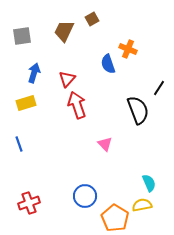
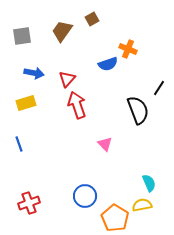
brown trapezoid: moved 2 px left; rotated 10 degrees clockwise
blue semicircle: rotated 90 degrees counterclockwise
blue arrow: rotated 84 degrees clockwise
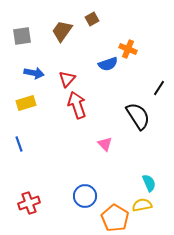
black semicircle: moved 6 px down; rotated 12 degrees counterclockwise
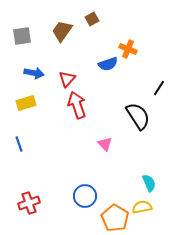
yellow semicircle: moved 2 px down
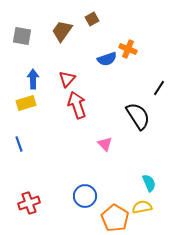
gray square: rotated 18 degrees clockwise
blue semicircle: moved 1 px left, 5 px up
blue arrow: moved 1 px left, 6 px down; rotated 102 degrees counterclockwise
